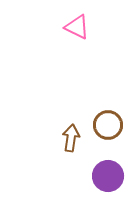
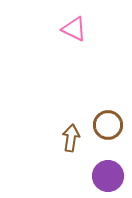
pink triangle: moved 3 px left, 2 px down
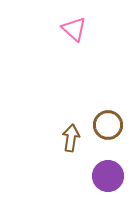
pink triangle: rotated 16 degrees clockwise
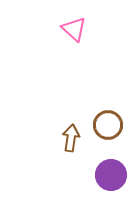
purple circle: moved 3 px right, 1 px up
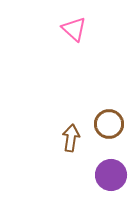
brown circle: moved 1 px right, 1 px up
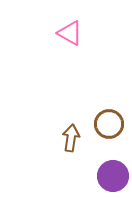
pink triangle: moved 4 px left, 4 px down; rotated 12 degrees counterclockwise
purple circle: moved 2 px right, 1 px down
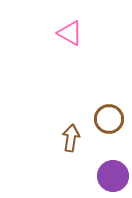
brown circle: moved 5 px up
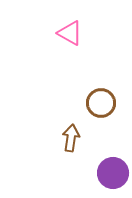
brown circle: moved 8 px left, 16 px up
purple circle: moved 3 px up
